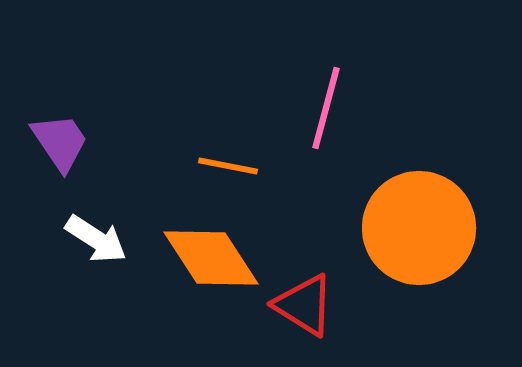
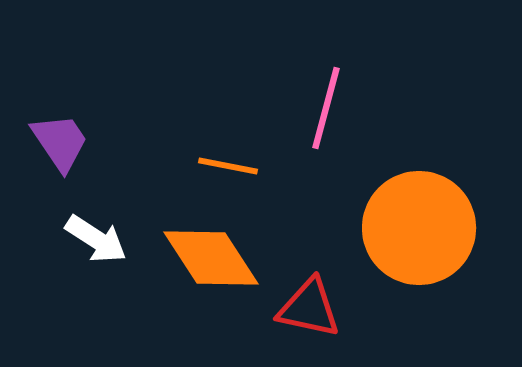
red triangle: moved 5 px right, 3 px down; rotated 20 degrees counterclockwise
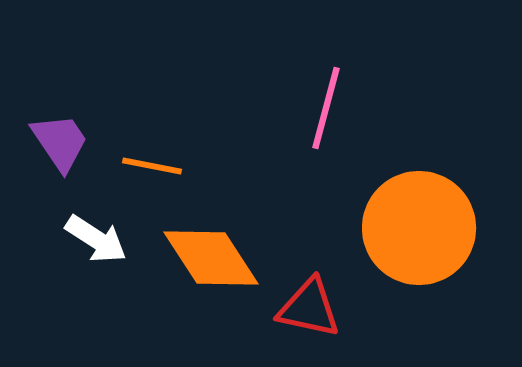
orange line: moved 76 px left
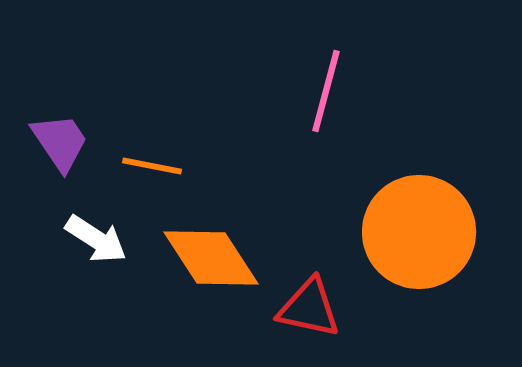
pink line: moved 17 px up
orange circle: moved 4 px down
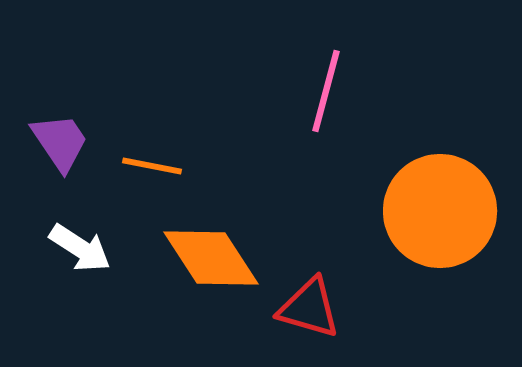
orange circle: moved 21 px right, 21 px up
white arrow: moved 16 px left, 9 px down
red triangle: rotated 4 degrees clockwise
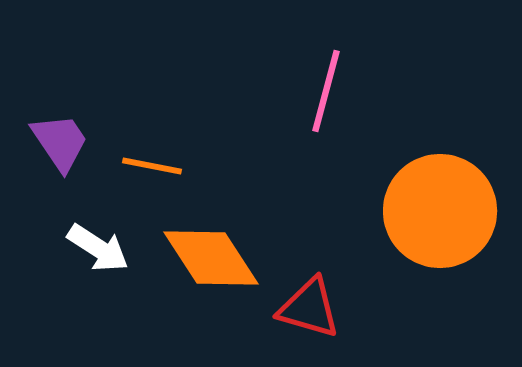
white arrow: moved 18 px right
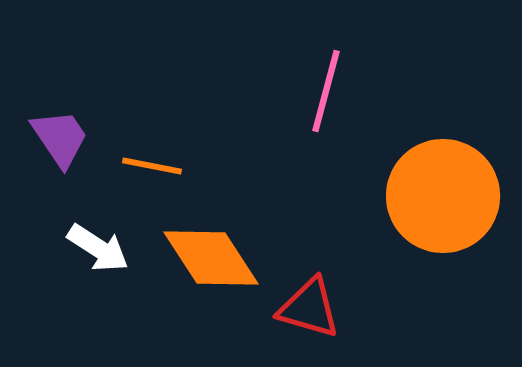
purple trapezoid: moved 4 px up
orange circle: moved 3 px right, 15 px up
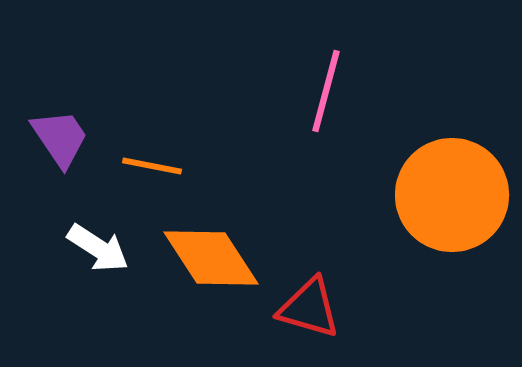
orange circle: moved 9 px right, 1 px up
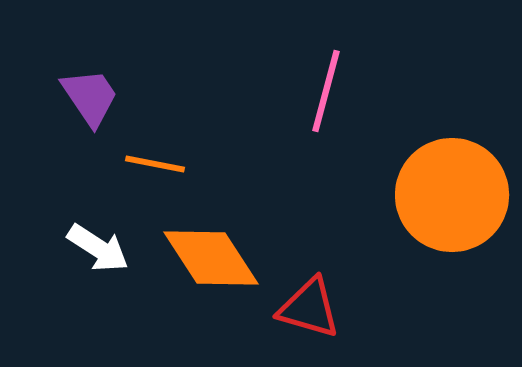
purple trapezoid: moved 30 px right, 41 px up
orange line: moved 3 px right, 2 px up
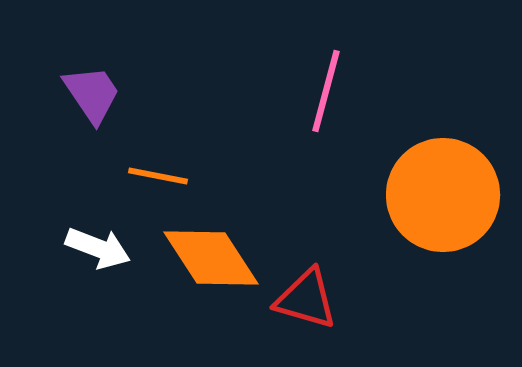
purple trapezoid: moved 2 px right, 3 px up
orange line: moved 3 px right, 12 px down
orange circle: moved 9 px left
white arrow: rotated 12 degrees counterclockwise
red triangle: moved 3 px left, 9 px up
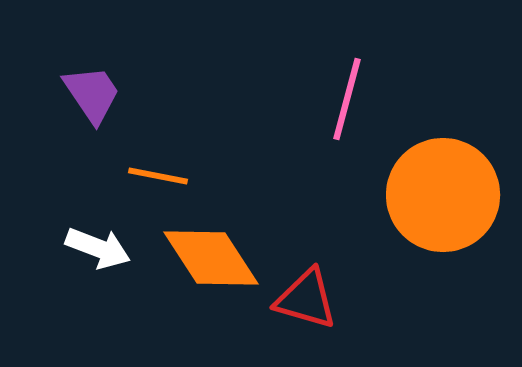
pink line: moved 21 px right, 8 px down
